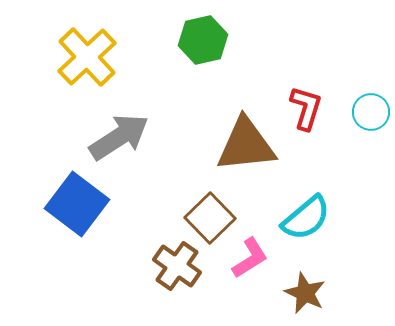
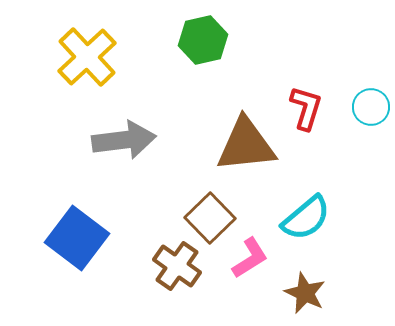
cyan circle: moved 5 px up
gray arrow: moved 5 px right, 3 px down; rotated 26 degrees clockwise
blue square: moved 34 px down
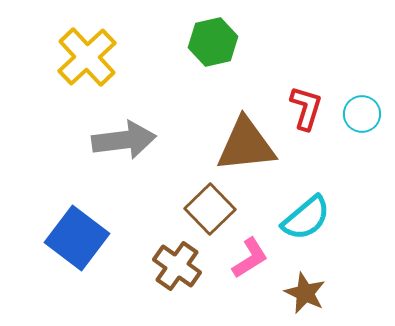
green hexagon: moved 10 px right, 2 px down
cyan circle: moved 9 px left, 7 px down
brown square: moved 9 px up
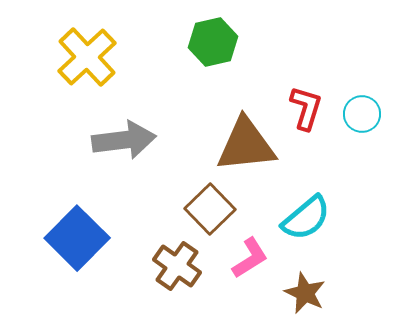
blue square: rotated 8 degrees clockwise
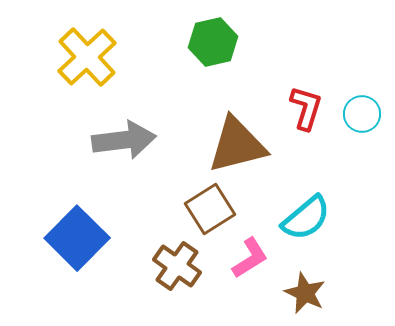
brown triangle: moved 9 px left; rotated 8 degrees counterclockwise
brown square: rotated 12 degrees clockwise
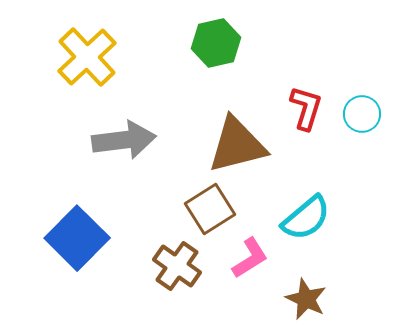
green hexagon: moved 3 px right, 1 px down
brown star: moved 1 px right, 6 px down
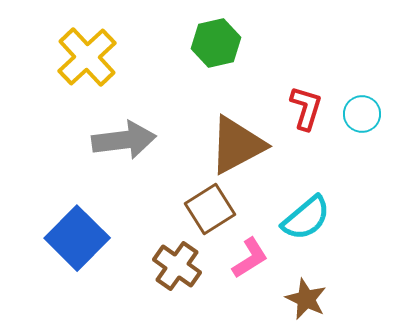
brown triangle: rotated 14 degrees counterclockwise
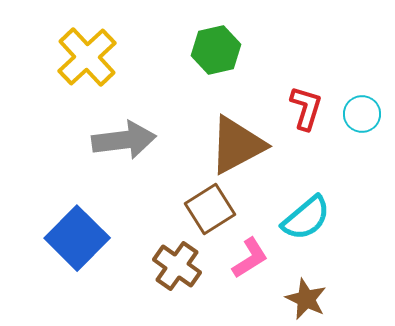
green hexagon: moved 7 px down
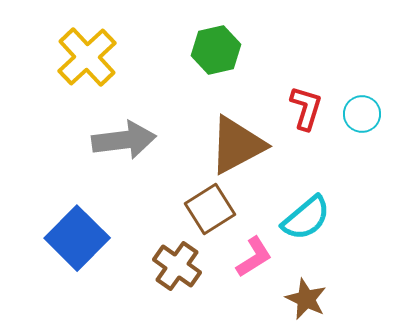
pink L-shape: moved 4 px right, 1 px up
